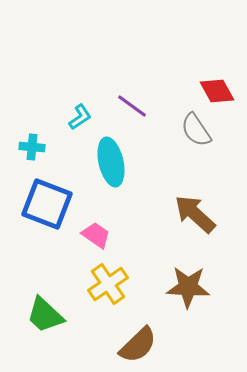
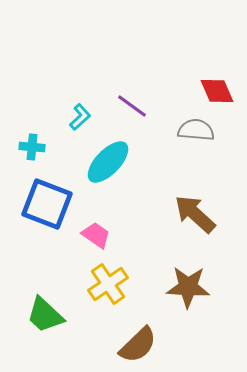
red diamond: rotated 6 degrees clockwise
cyan L-shape: rotated 8 degrees counterclockwise
gray semicircle: rotated 129 degrees clockwise
cyan ellipse: moved 3 px left; rotated 57 degrees clockwise
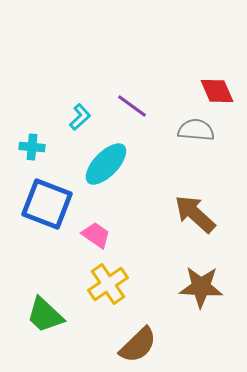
cyan ellipse: moved 2 px left, 2 px down
brown star: moved 13 px right
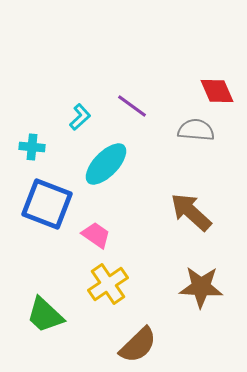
brown arrow: moved 4 px left, 2 px up
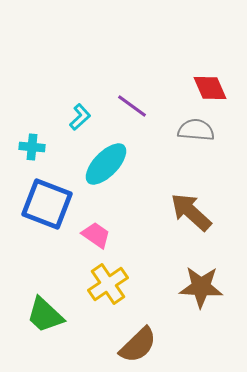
red diamond: moved 7 px left, 3 px up
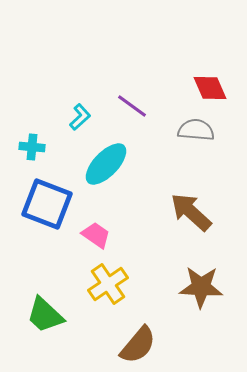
brown semicircle: rotated 6 degrees counterclockwise
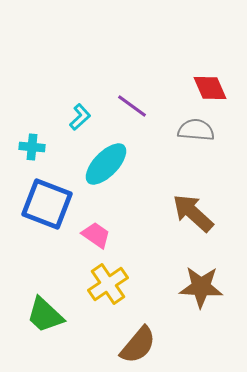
brown arrow: moved 2 px right, 1 px down
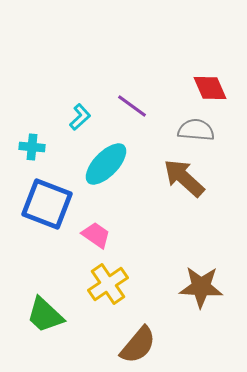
brown arrow: moved 9 px left, 35 px up
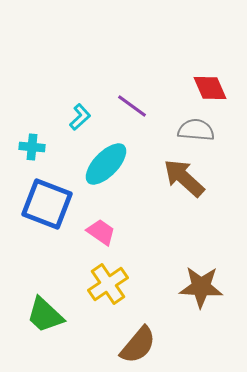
pink trapezoid: moved 5 px right, 3 px up
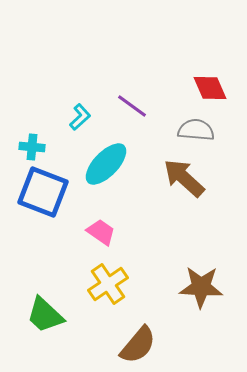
blue square: moved 4 px left, 12 px up
